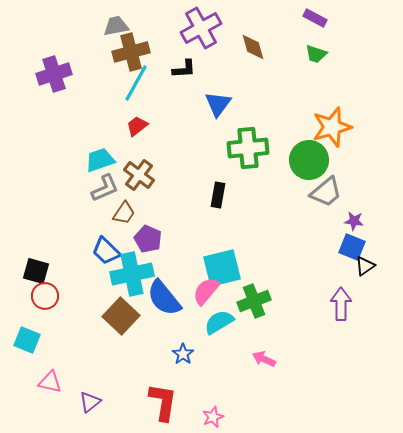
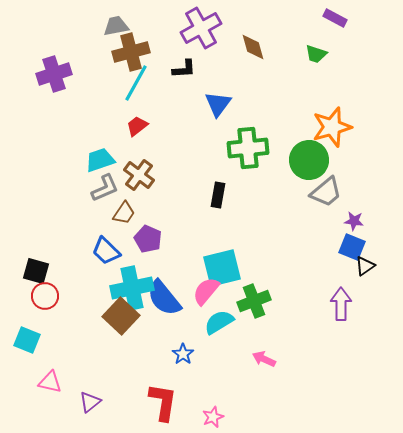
purple rectangle at (315, 18): moved 20 px right
cyan cross at (132, 274): moved 14 px down
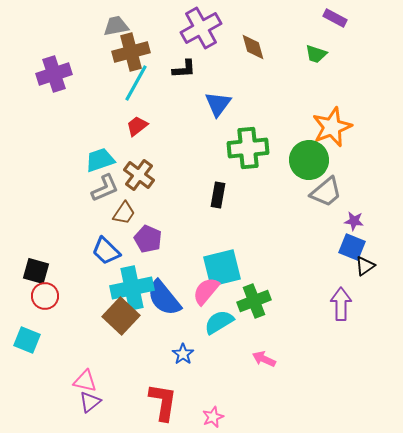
orange star at (332, 127): rotated 6 degrees counterclockwise
pink triangle at (50, 382): moved 35 px right, 1 px up
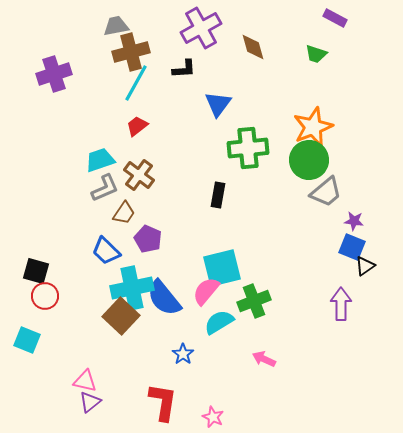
orange star at (332, 127): moved 19 px left
pink star at (213, 417): rotated 25 degrees counterclockwise
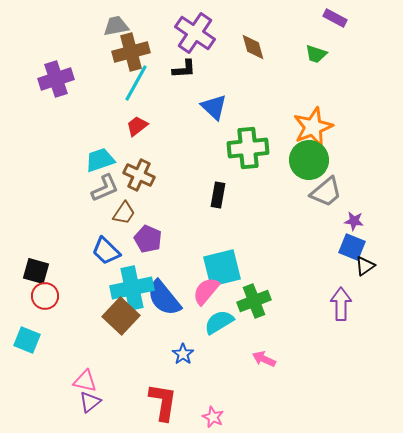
purple cross at (201, 28): moved 6 px left, 5 px down; rotated 27 degrees counterclockwise
purple cross at (54, 74): moved 2 px right, 5 px down
blue triangle at (218, 104): moved 4 px left, 3 px down; rotated 24 degrees counterclockwise
brown cross at (139, 175): rotated 12 degrees counterclockwise
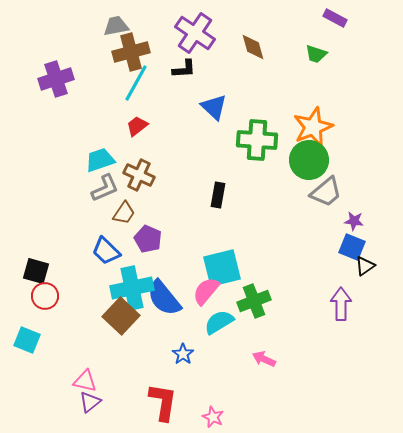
green cross at (248, 148): moved 9 px right, 8 px up; rotated 9 degrees clockwise
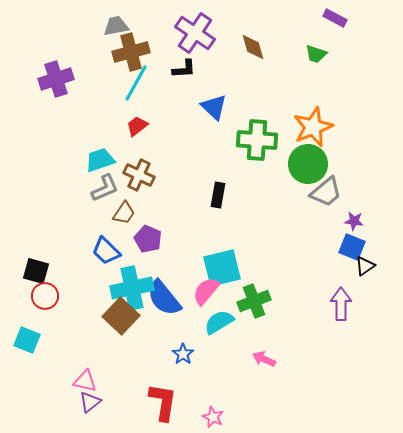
green circle at (309, 160): moved 1 px left, 4 px down
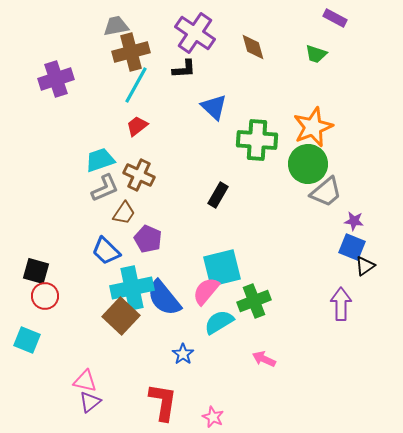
cyan line at (136, 83): moved 2 px down
black rectangle at (218, 195): rotated 20 degrees clockwise
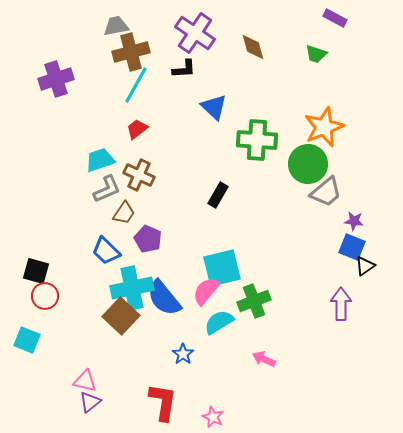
red trapezoid at (137, 126): moved 3 px down
orange star at (313, 127): moved 11 px right
gray L-shape at (105, 188): moved 2 px right, 1 px down
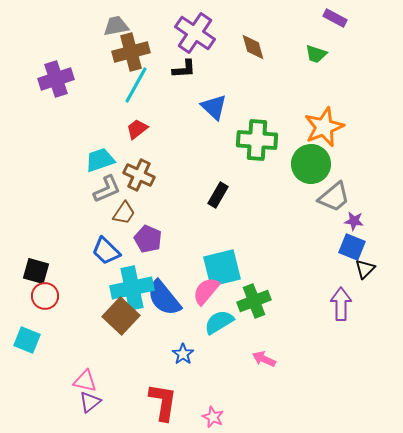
green circle at (308, 164): moved 3 px right
gray trapezoid at (326, 192): moved 8 px right, 5 px down
black triangle at (365, 266): moved 3 px down; rotated 10 degrees counterclockwise
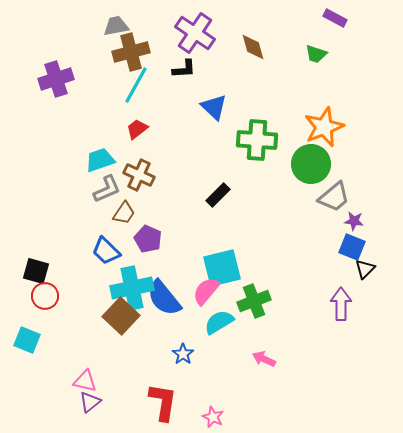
black rectangle at (218, 195): rotated 15 degrees clockwise
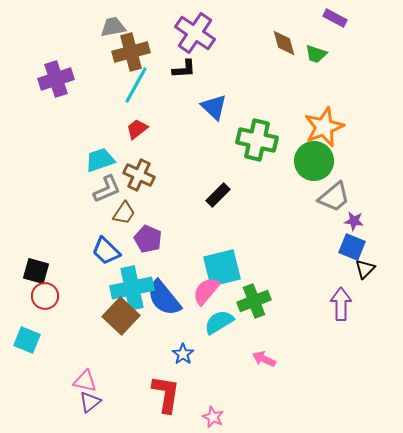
gray trapezoid at (116, 26): moved 3 px left, 1 px down
brown diamond at (253, 47): moved 31 px right, 4 px up
green cross at (257, 140): rotated 9 degrees clockwise
green circle at (311, 164): moved 3 px right, 3 px up
red L-shape at (163, 402): moved 3 px right, 8 px up
